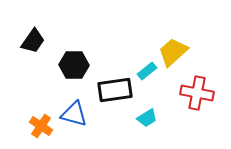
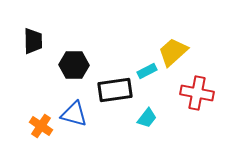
black trapezoid: rotated 36 degrees counterclockwise
cyan rectangle: rotated 12 degrees clockwise
cyan trapezoid: rotated 20 degrees counterclockwise
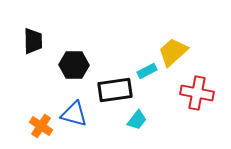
cyan trapezoid: moved 10 px left, 2 px down
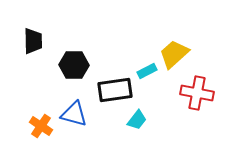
yellow trapezoid: moved 1 px right, 2 px down
